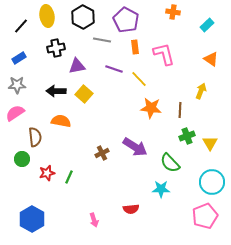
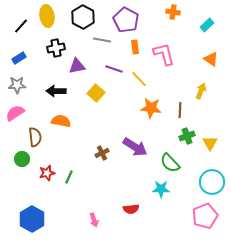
yellow square: moved 12 px right, 1 px up
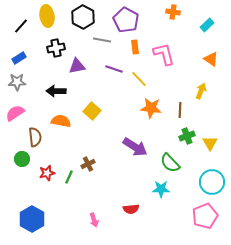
gray star: moved 3 px up
yellow square: moved 4 px left, 18 px down
brown cross: moved 14 px left, 11 px down
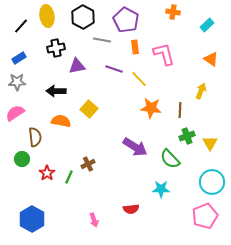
yellow square: moved 3 px left, 2 px up
green semicircle: moved 4 px up
red star: rotated 21 degrees counterclockwise
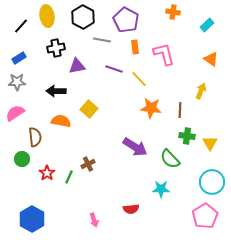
green cross: rotated 28 degrees clockwise
pink pentagon: rotated 10 degrees counterclockwise
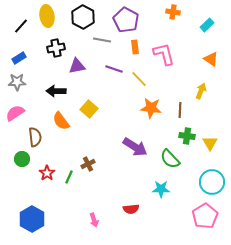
orange semicircle: rotated 138 degrees counterclockwise
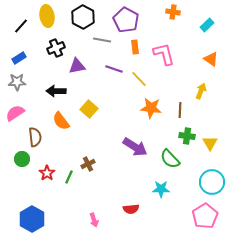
black cross: rotated 12 degrees counterclockwise
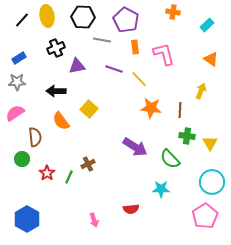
black hexagon: rotated 25 degrees counterclockwise
black line: moved 1 px right, 6 px up
blue hexagon: moved 5 px left
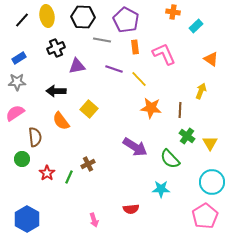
cyan rectangle: moved 11 px left, 1 px down
pink L-shape: rotated 10 degrees counterclockwise
green cross: rotated 28 degrees clockwise
